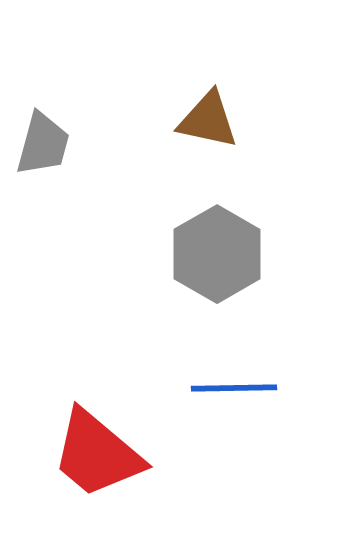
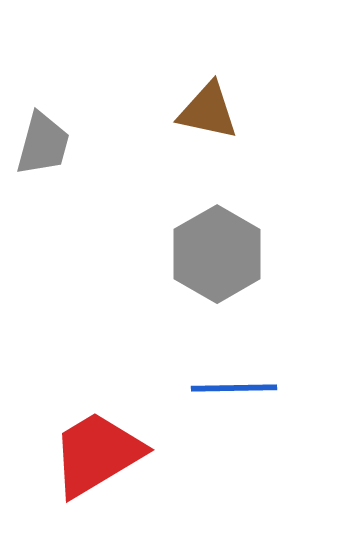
brown triangle: moved 9 px up
red trapezoid: rotated 109 degrees clockwise
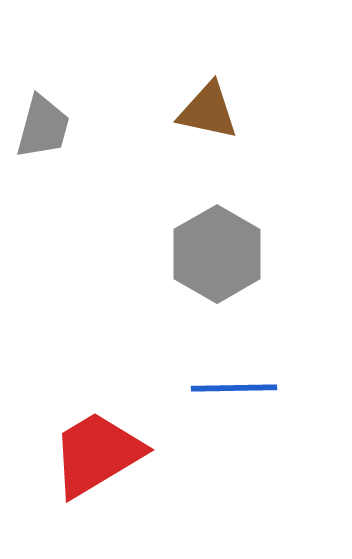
gray trapezoid: moved 17 px up
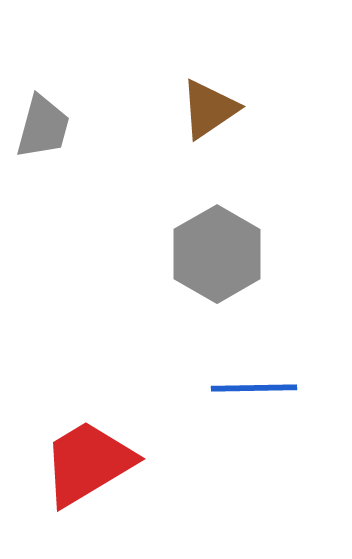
brown triangle: moved 1 px right, 2 px up; rotated 46 degrees counterclockwise
blue line: moved 20 px right
red trapezoid: moved 9 px left, 9 px down
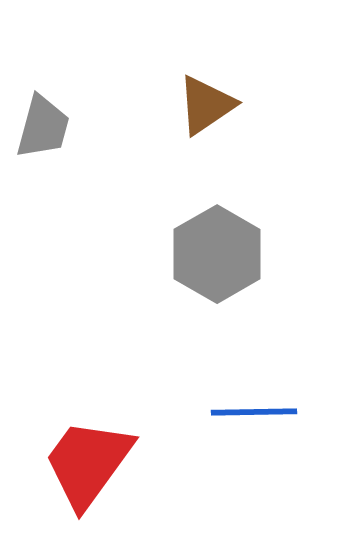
brown triangle: moved 3 px left, 4 px up
blue line: moved 24 px down
red trapezoid: rotated 23 degrees counterclockwise
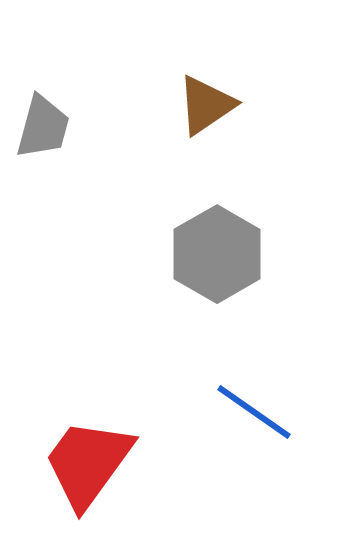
blue line: rotated 36 degrees clockwise
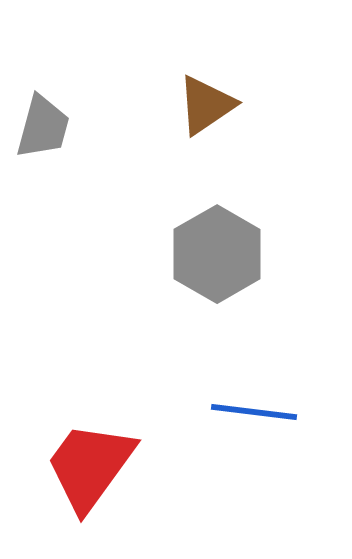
blue line: rotated 28 degrees counterclockwise
red trapezoid: moved 2 px right, 3 px down
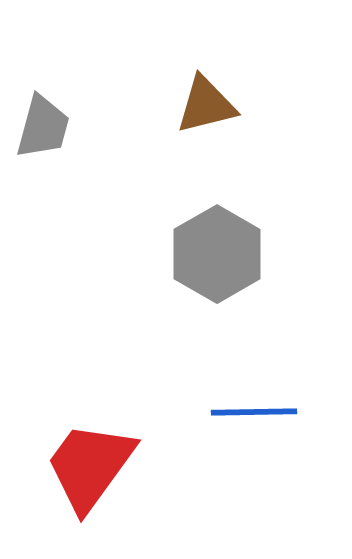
brown triangle: rotated 20 degrees clockwise
blue line: rotated 8 degrees counterclockwise
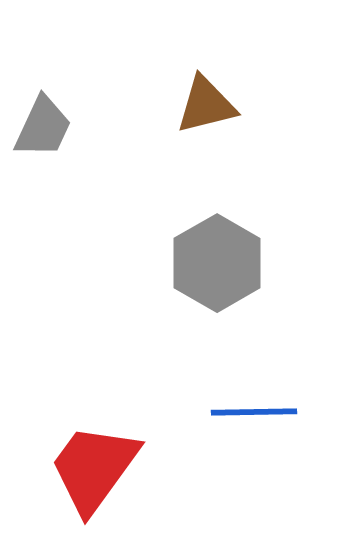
gray trapezoid: rotated 10 degrees clockwise
gray hexagon: moved 9 px down
red trapezoid: moved 4 px right, 2 px down
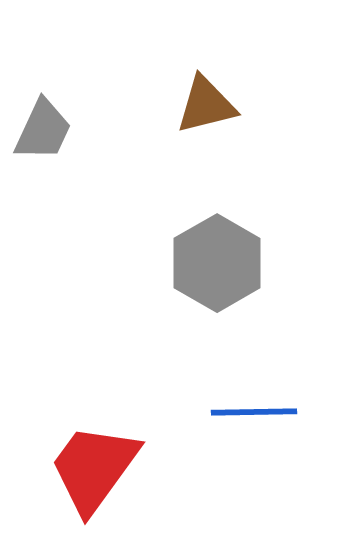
gray trapezoid: moved 3 px down
